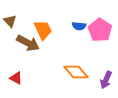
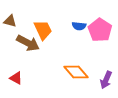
brown triangle: rotated 32 degrees counterclockwise
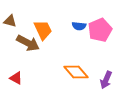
pink pentagon: rotated 15 degrees clockwise
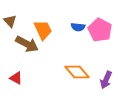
brown triangle: rotated 32 degrees clockwise
blue semicircle: moved 1 px left, 1 px down
pink pentagon: rotated 20 degrees counterclockwise
brown arrow: moved 1 px left, 1 px down
orange diamond: moved 1 px right
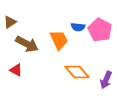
brown triangle: moved 1 px down; rotated 40 degrees clockwise
orange trapezoid: moved 16 px right, 10 px down
red triangle: moved 8 px up
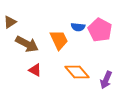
red triangle: moved 19 px right
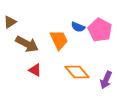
blue semicircle: rotated 16 degrees clockwise
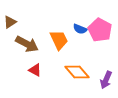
blue semicircle: moved 2 px right, 2 px down
